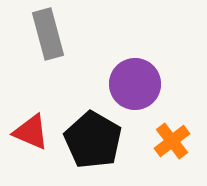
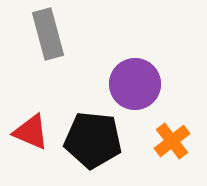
black pentagon: rotated 24 degrees counterclockwise
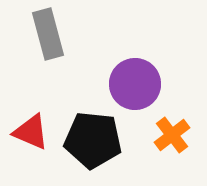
orange cross: moved 6 px up
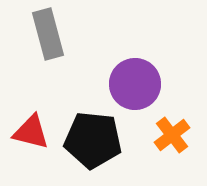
red triangle: rotated 9 degrees counterclockwise
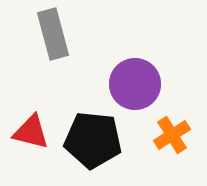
gray rectangle: moved 5 px right
orange cross: rotated 6 degrees clockwise
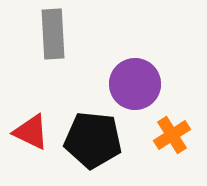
gray rectangle: rotated 12 degrees clockwise
red triangle: rotated 12 degrees clockwise
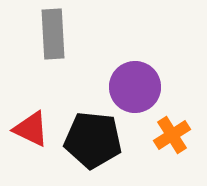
purple circle: moved 3 px down
red triangle: moved 3 px up
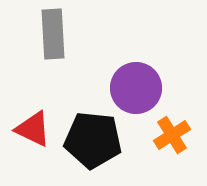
purple circle: moved 1 px right, 1 px down
red triangle: moved 2 px right
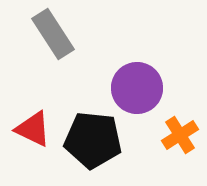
gray rectangle: rotated 30 degrees counterclockwise
purple circle: moved 1 px right
orange cross: moved 8 px right
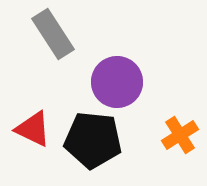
purple circle: moved 20 px left, 6 px up
